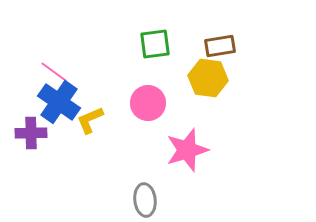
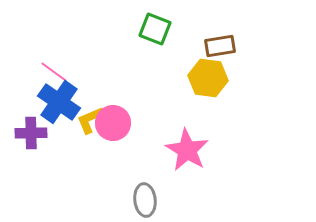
green square: moved 15 px up; rotated 28 degrees clockwise
pink circle: moved 35 px left, 20 px down
pink star: rotated 24 degrees counterclockwise
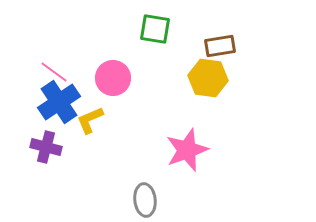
green square: rotated 12 degrees counterclockwise
blue cross: rotated 21 degrees clockwise
pink circle: moved 45 px up
purple cross: moved 15 px right, 14 px down; rotated 16 degrees clockwise
pink star: rotated 21 degrees clockwise
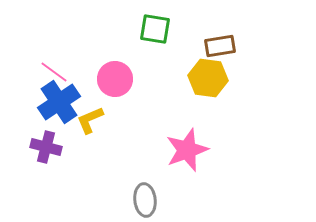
pink circle: moved 2 px right, 1 px down
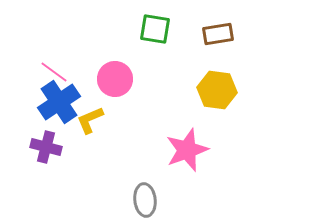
brown rectangle: moved 2 px left, 12 px up
yellow hexagon: moved 9 px right, 12 px down
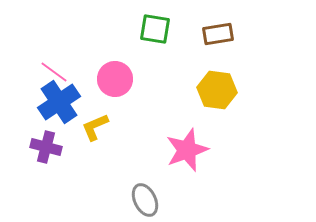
yellow L-shape: moved 5 px right, 7 px down
gray ellipse: rotated 20 degrees counterclockwise
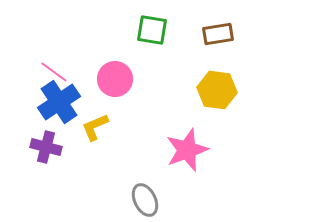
green square: moved 3 px left, 1 px down
